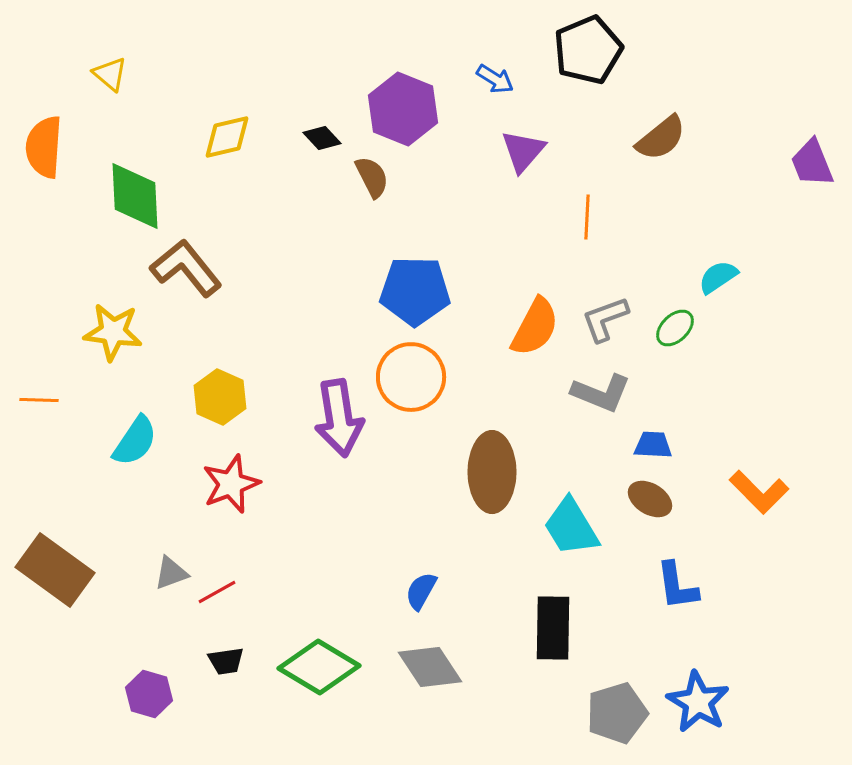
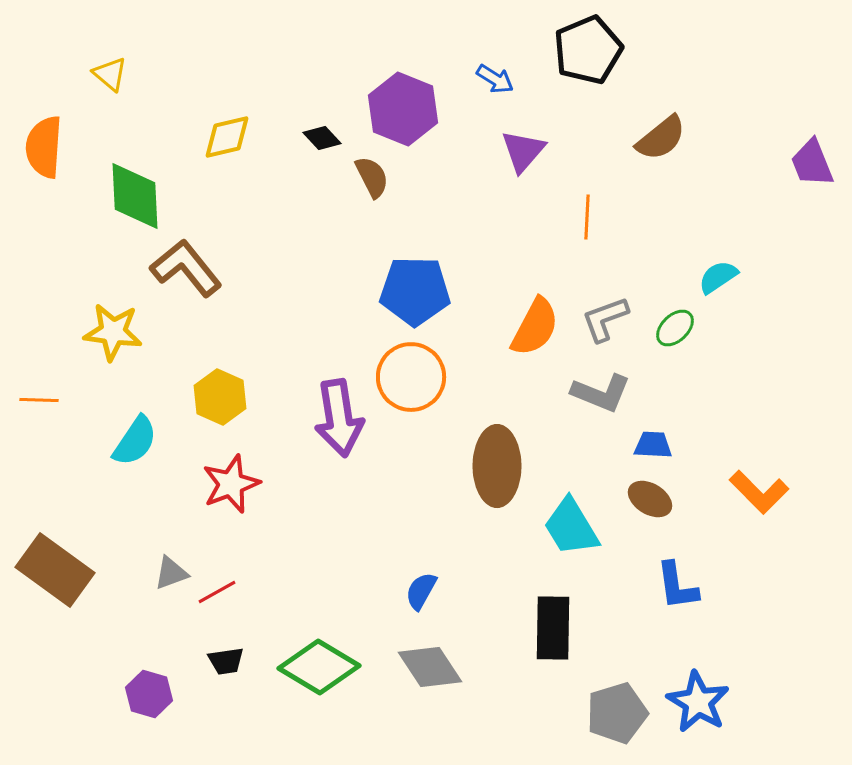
brown ellipse at (492, 472): moved 5 px right, 6 px up
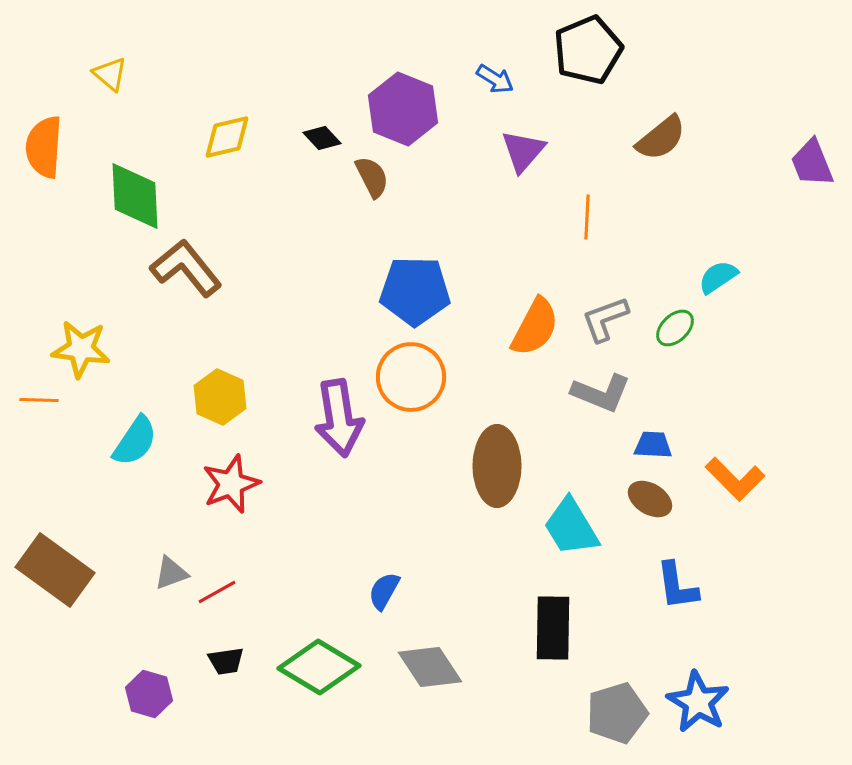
yellow star at (113, 332): moved 32 px left, 17 px down
orange L-shape at (759, 492): moved 24 px left, 13 px up
blue semicircle at (421, 591): moved 37 px left
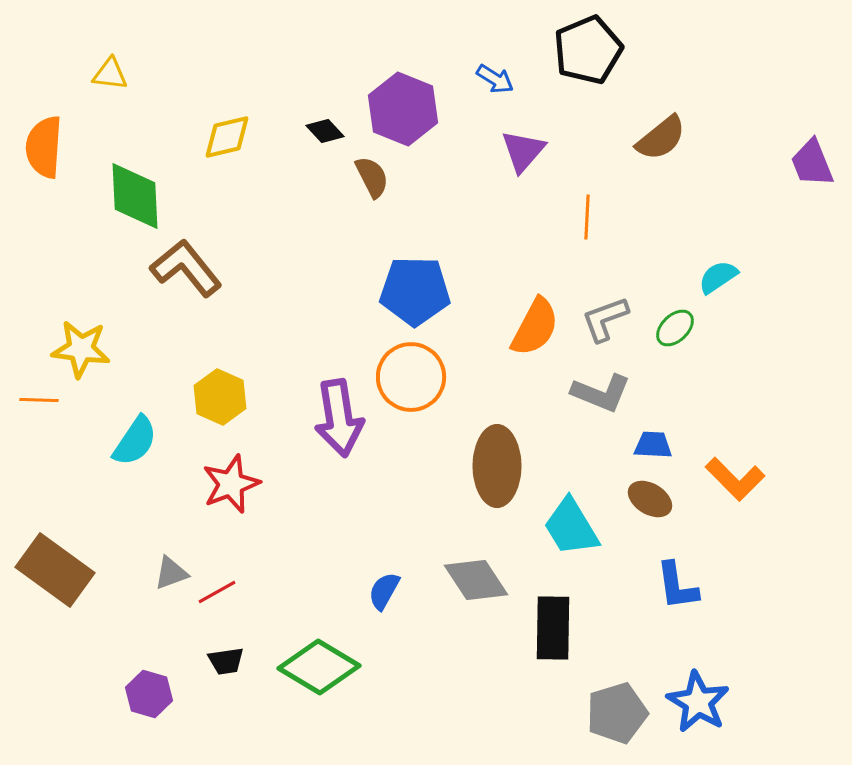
yellow triangle at (110, 74): rotated 33 degrees counterclockwise
black diamond at (322, 138): moved 3 px right, 7 px up
gray diamond at (430, 667): moved 46 px right, 87 px up
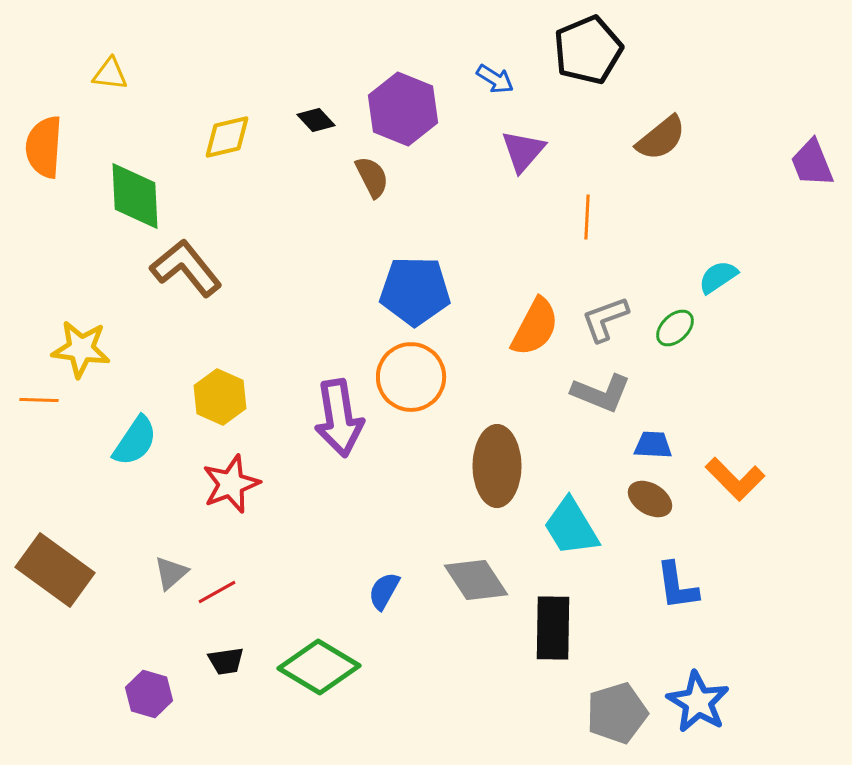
black diamond at (325, 131): moved 9 px left, 11 px up
gray triangle at (171, 573): rotated 21 degrees counterclockwise
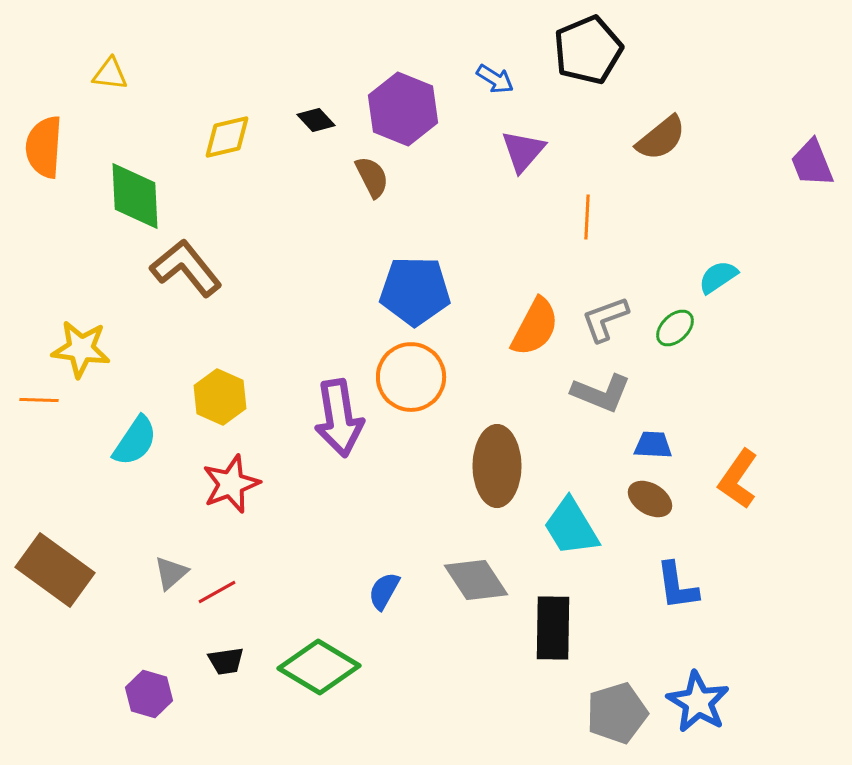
orange L-shape at (735, 479): moved 3 px right; rotated 80 degrees clockwise
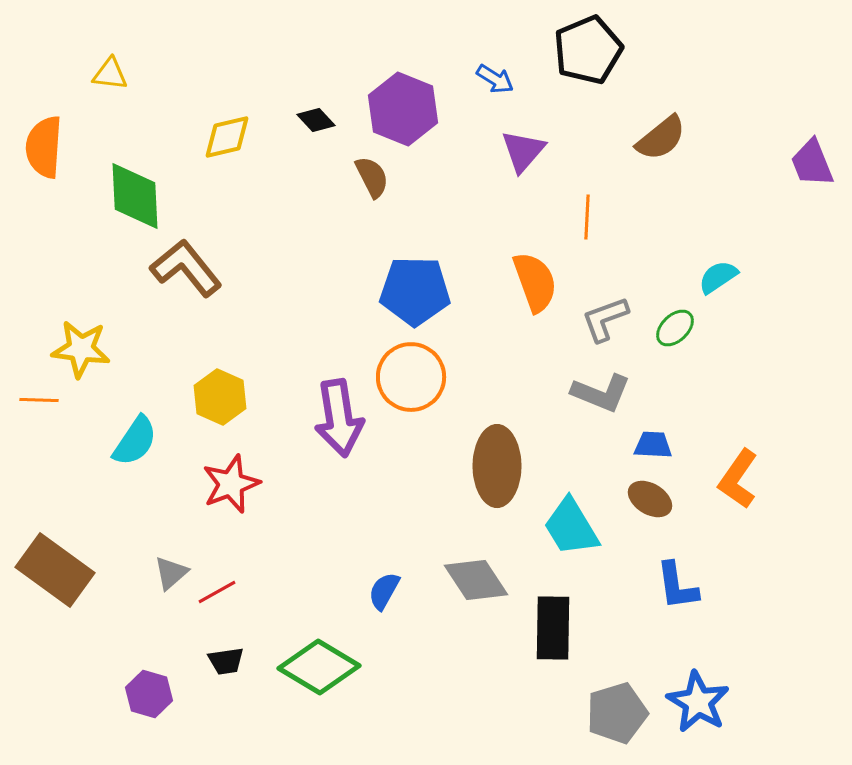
orange semicircle at (535, 327): moved 45 px up; rotated 48 degrees counterclockwise
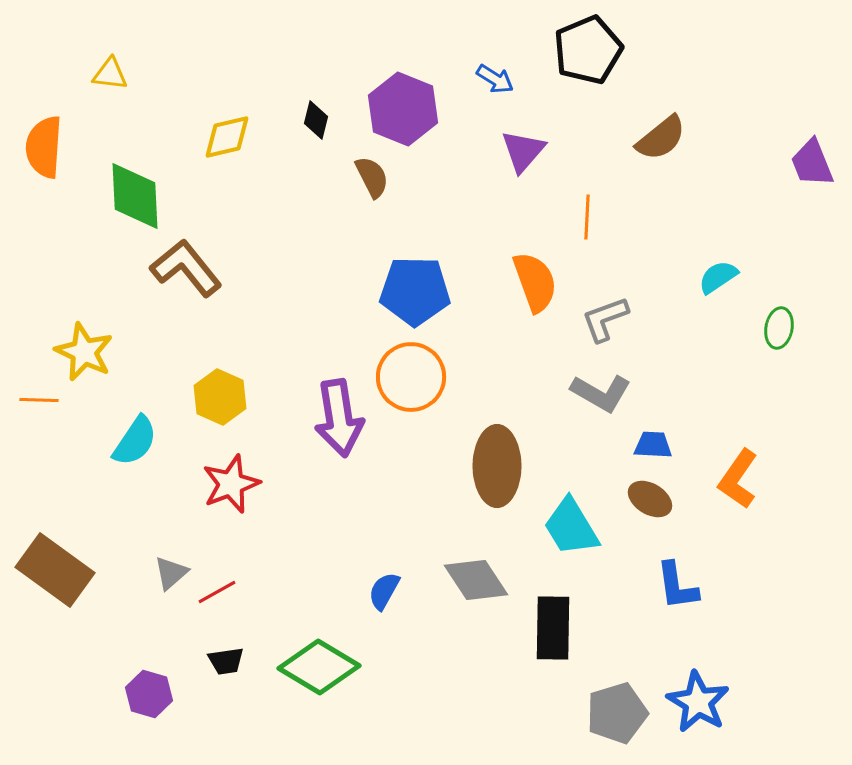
black diamond at (316, 120): rotated 57 degrees clockwise
green ellipse at (675, 328): moved 104 px right; rotated 36 degrees counterclockwise
yellow star at (81, 349): moved 3 px right, 3 px down; rotated 18 degrees clockwise
gray L-shape at (601, 393): rotated 8 degrees clockwise
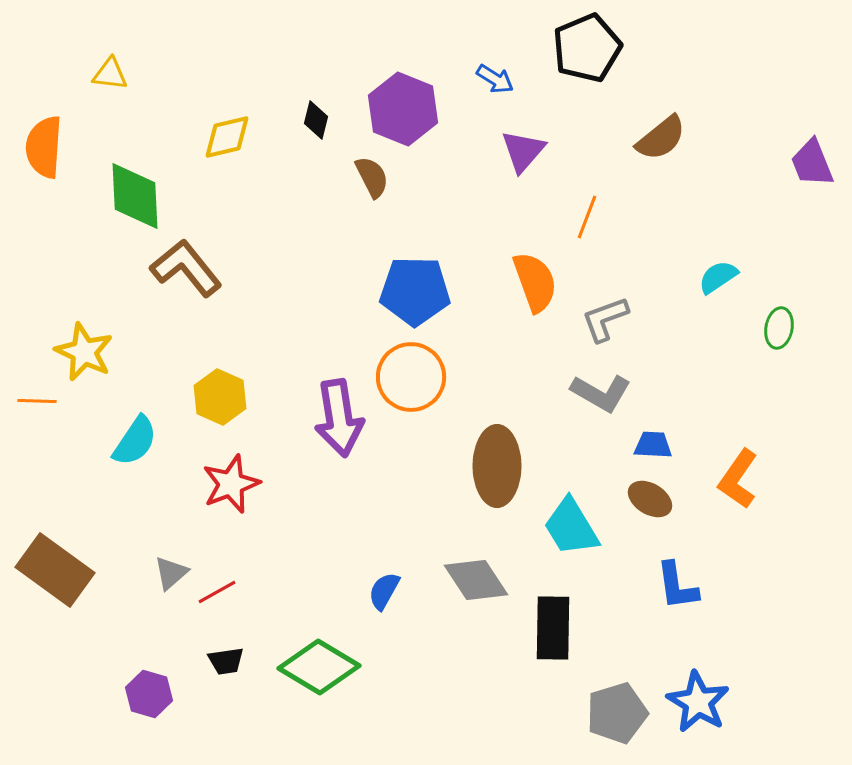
black pentagon at (588, 50): moved 1 px left, 2 px up
orange line at (587, 217): rotated 18 degrees clockwise
orange line at (39, 400): moved 2 px left, 1 px down
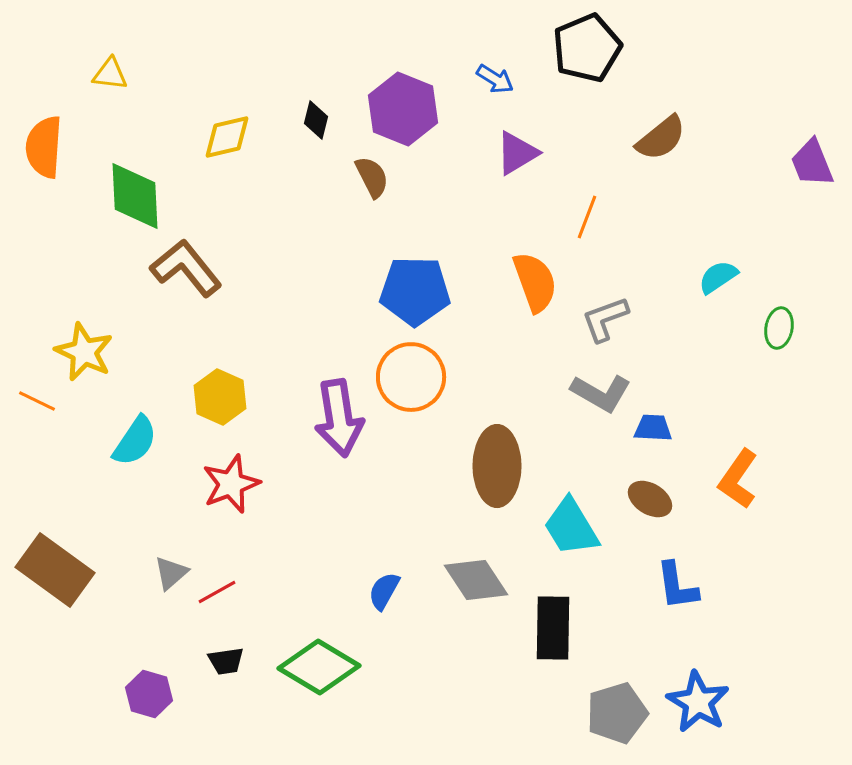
purple triangle at (523, 151): moved 6 px left, 2 px down; rotated 18 degrees clockwise
orange line at (37, 401): rotated 24 degrees clockwise
blue trapezoid at (653, 445): moved 17 px up
